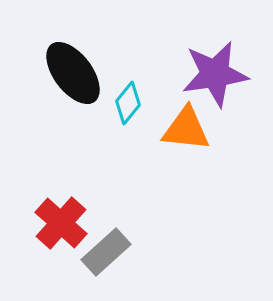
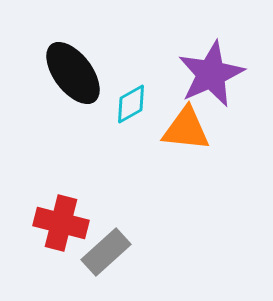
purple star: moved 4 px left; rotated 16 degrees counterclockwise
cyan diamond: moved 3 px right, 1 px down; rotated 21 degrees clockwise
red cross: rotated 28 degrees counterclockwise
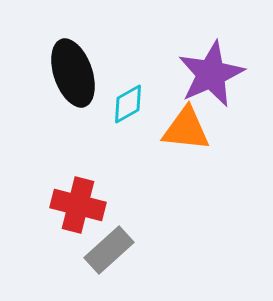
black ellipse: rotated 18 degrees clockwise
cyan diamond: moved 3 px left
red cross: moved 17 px right, 18 px up
gray rectangle: moved 3 px right, 2 px up
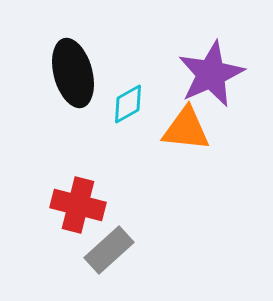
black ellipse: rotated 4 degrees clockwise
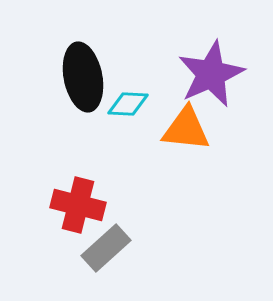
black ellipse: moved 10 px right, 4 px down; rotated 4 degrees clockwise
cyan diamond: rotated 33 degrees clockwise
gray rectangle: moved 3 px left, 2 px up
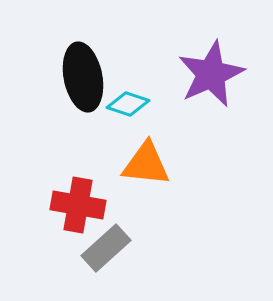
cyan diamond: rotated 15 degrees clockwise
orange triangle: moved 40 px left, 35 px down
red cross: rotated 4 degrees counterclockwise
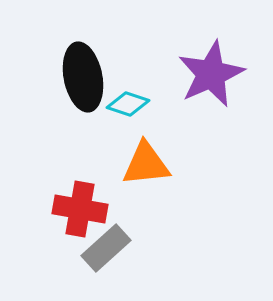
orange triangle: rotated 12 degrees counterclockwise
red cross: moved 2 px right, 4 px down
